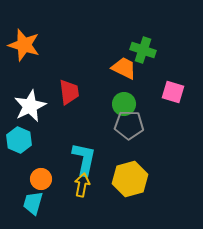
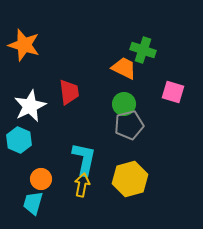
gray pentagon: rotated 16 degrees counterclockwise
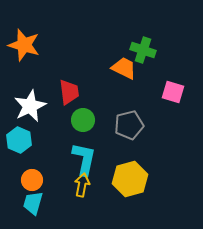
green circle: moved 41 px left, 16 px down
orange circle: moved 9 px left, 1 px down
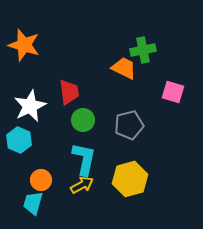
green cross: rotated 30 degrees counterclockwise
orange circle: moved 9 px right
yellow arrow: rotated 50 degrees clockwise
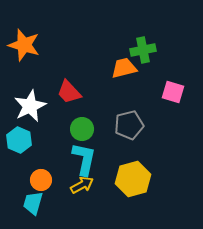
orange trapezoid: rotated 40 degrees counterclockwise
red trapezoid: rotated 144 degrees clockwise
green circle: moved 1 px left, 9 px down
yellow hexagon: moved 3 px right
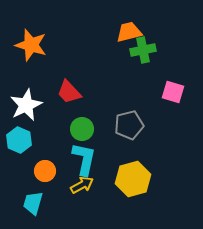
orange star: moved 7 px right
orange trapezoid: moved 5 px right, 36 px up
white star: moved 4 px left, 1 px up
orange circle: moved 4 px right, 9 px up
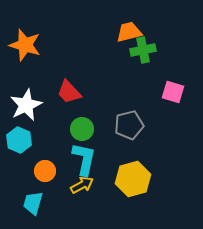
orange star: moved 6 px left
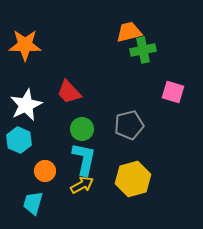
orange star: rotated 16 degrees counterclockwise
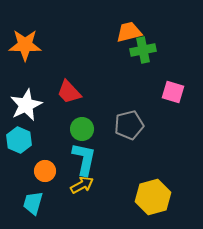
yellow hexagon: moved 20 px right, 18 px down
